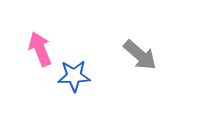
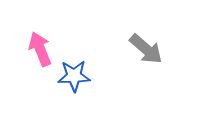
gray arrow: moved 6 px right, 6 px up
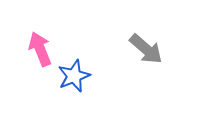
blue star: rotated 20 degrees counterclockwise
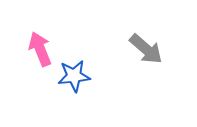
blue star: rotated 16 degrees clockwise
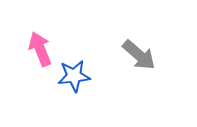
gray arrow: moved 7 px left, 6 px down
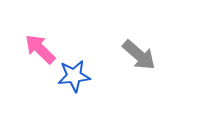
pink arrow: rotated 24 degrees counterclockwise
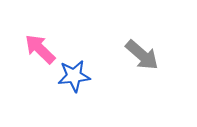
gray arrow: moved 3 px right
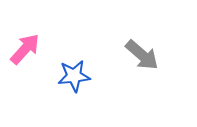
pink arrow: moved 15 px left; rotated 88 degrees clockwise
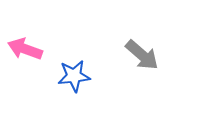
pink arrow: rotated 112 degrees counterclockwise
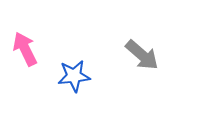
pink arrow: rotated 44 degrees clockwise
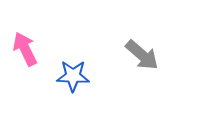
blue star: moved 1 px left; rotated 8 degrees clockwise
